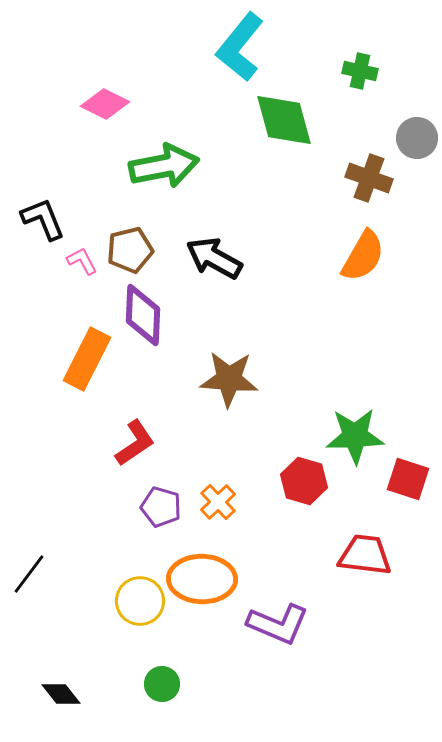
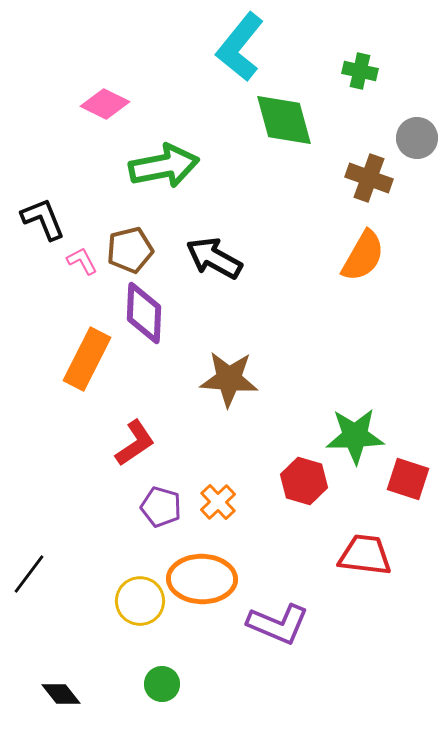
purple diamond: moved 1 px right, 2 px up
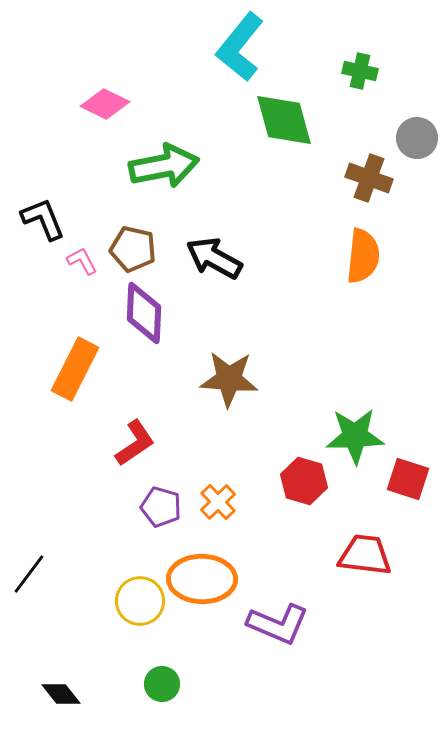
brown pentagon: moved 3 px right, 1 px up; rotated 27 degrees clockwise
orange semicircle: rotated 24 degrees counterclockwise
orange rectangle: moved 12 px left, 10 px down
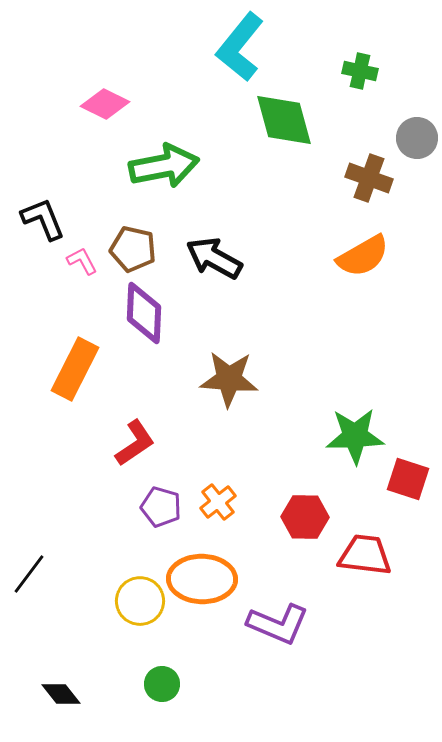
orange semicircle: rotated 54 degrees clockwise
red hexagon: moved 1 px right, 36 px down; rotated 15 degrees counterclockwise
orange cross: rotated 6 degrees clockwise
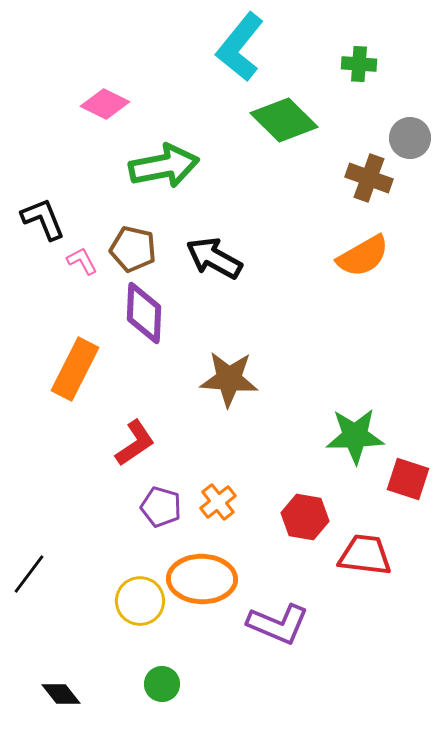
green cross: moved 1 px left, 7 px up; rotated 8 degrees counterclockwise
green diamond: rotated 30 degrees counterclockwise
gray circle: moved 7 px left
red hexagon: rotated 9 degrees clockwise
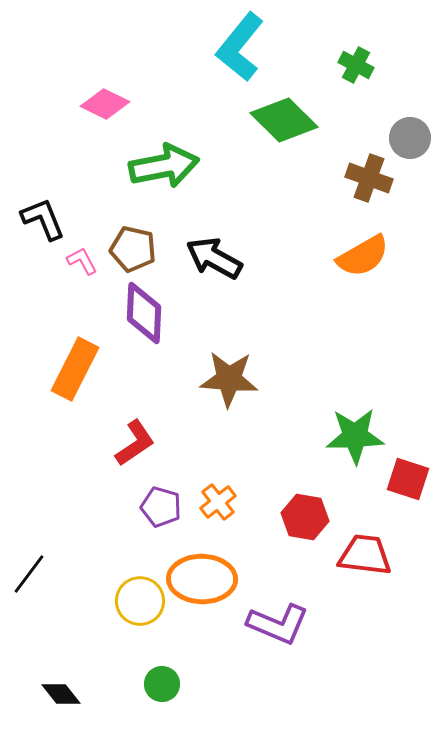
green cross: moved 3 px left, 1 px down; rotated 24 degrees clockwise
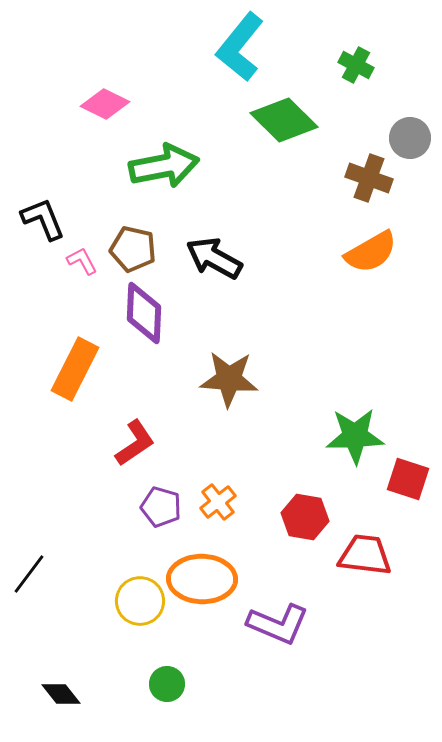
orange semicircle: moved 8 px right, 4 px up
green circle: moved 5 px right
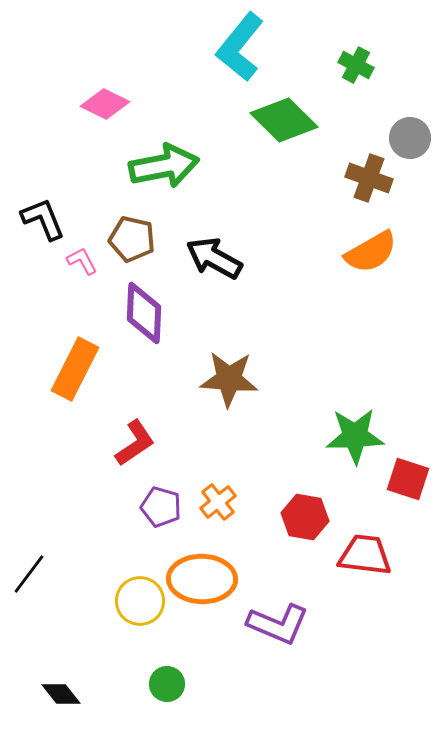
brown pentagon: moved 1 px left, 10 px up
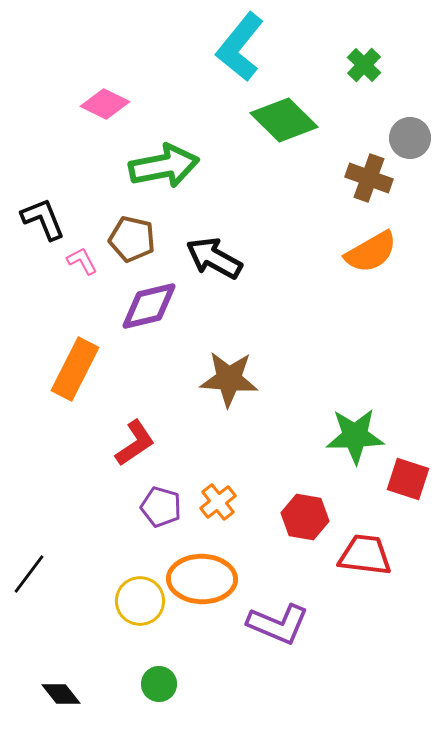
green cross: moved 8 px right; rotated 16 degrees clockwise
purple diamond: moved 5 px right, 7 px up; rotated 74 degrees clockwise
green circle: moved 8 px left
